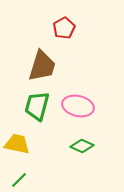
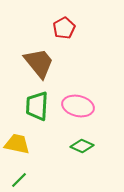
brown trapezoid: moved 3 px left, 3 px up; rotated 56 degrees counterclockwise
green trapezoid: rotated 12 degrees counterclockwise
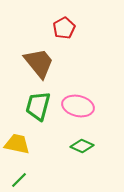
green trapezoid: moved 1 px right; rotated 12 degrees clockwise
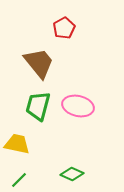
green diamond: moved 10 px left, 28 px down
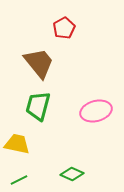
pink ellipse: moved 18 px right, 5 px down; rotated 28 degrees counterclockwise
green line: rotated 18 degrees clockwise
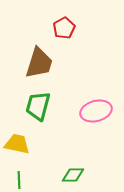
brown trapezoid: rotated 56 degrees clockwise
green diamond: moved 1 px right, 1 px down; rotated 25 degrees counterclockwise
green line: rotated 66 degrees counterclockwise
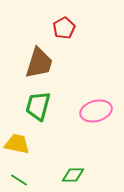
green line: rotated 54 degrees counterclockwise
